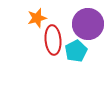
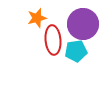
purple circle: moved 5 px left
cyan pentagon: rotated 20 degrees clockwise
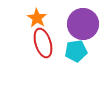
orange star: rotated 24 degrees counterclockwise
red ellipse: moved 10 px left, 3 px down; rotated 12 degrees counterclockwise
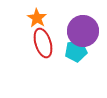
purple circle: moved 7 px down
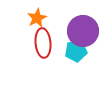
orange star: rotated 12 degrees clockwise
red ellipse: rotated 12 degrees clockwise
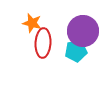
orange star: moved 5 px left, 5 px down; rotated 30 degrees counterclockwise
red ellipse: rotated 8 degrees clockwise
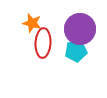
purple circle: moved 3 px left, 2 px up
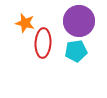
orange star: moved 7 px left
purple circle: moved 1 px left, 8 px up
